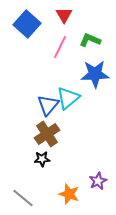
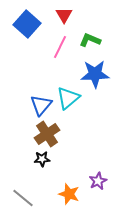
blue triangle: moved 7 px left
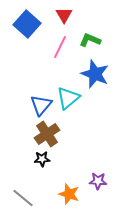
blue star: rotated 24 degrees clockwise
purple star: rotated 30 degrees clockwise
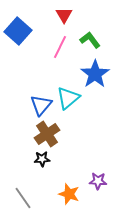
blue square: moved 9 px left, 7 px down
green L-shape: rotated 30 degrees clockwise
blue star: rotated 16 degrees clockwise
gray line: rotated 15 degrees clockwise
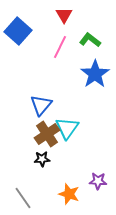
green L-shape: rotated 15 degrees counterclockwise
cyan triangle: moved 1 px left, 30 px down; rotated 15 degrees counterclockwise
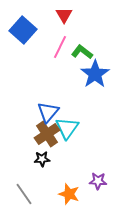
blue square: moved 5 px right, 1 px up
green L-shape: moved 8 px left, 12 px down
blue triangle: moved 7 px right, 7 px down
gray line: moved 1 px right, 4 px up
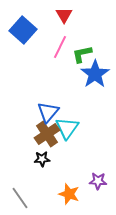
green L-shape: moved 2 px down; rotated 50 degrees counterclockwise
gray line: moved 4 px left, 4 px down
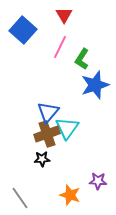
green L-shape: moved 5 px down; rotated 45 degrees counterclockwise
blue star: moved 11 px down; rotated 16 degrees clockwise
brown cross: rotated 15 degrees clockwise
orange star: moved 1 px right, 1 px down
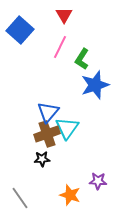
blue square: moved 3 px left
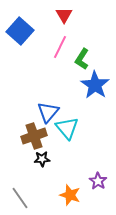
blue square: moved 1 px down
blue star: rotated 20 degrees counterclockwise
cyan triangle: rotated 15 degrees counterclockwise
brown cross: moved 13 px left, 2 px down
purple star: rotated 30 degrees clockwise
